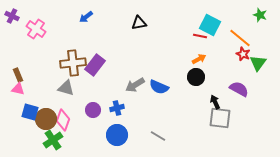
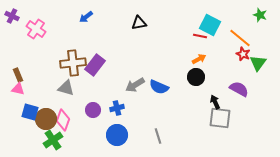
gray line: rotated 42 degrees clockwise
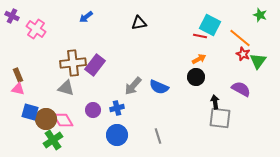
green triangle: moved 2 px up
gray arrow: moved 2 px left, 1 px down; rotated 18 degrees counterclockwise
purple semicircle: moved 2 px right
black arrow: rotated 16 degrees clockwise
pink diamond: rotated 50 degrees counterclockwise
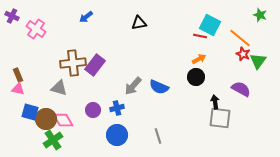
gray triangle: moved 7 px left
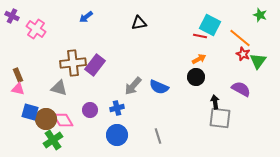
purple circle: moved 3 px left
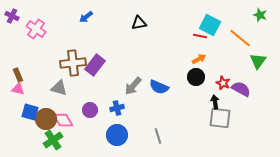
red star: moved 20 px left, 29 px down
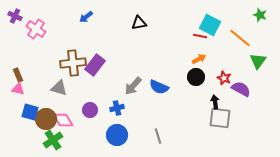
purple cross: moved 3 px right
red star: moved 1 px right, 5 px up
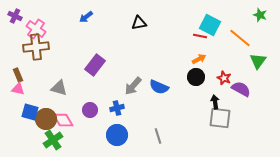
brown cross: moved 37 px left, 16 px up
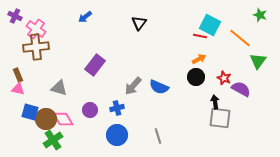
blue arrow: moved 1 px left
black triangle: rotated 42 degrees counterclockwise
pink diamond: moved 1 px up
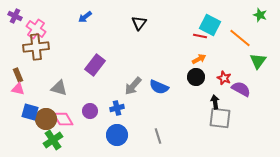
purple circle: moved 1 px down
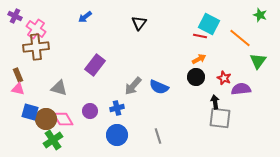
cyan square: moved 1 px left, 1 px up
purple semicircle: rotated 36 degrees counterclockwise
